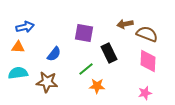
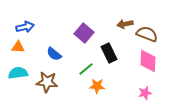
purple square: rotated 30 degrees clockwise
blue semicircle: rotated 91 degrees clockwise
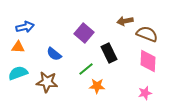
brown arrow: moved 3 px up
cyan semicircle: rotated 12 degrees counterclockwise
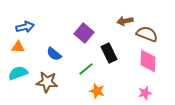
orange star: moved 5 px down; rotated 14 degrees clockwise
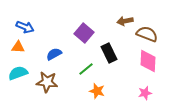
blue arrow: rotated 36 degrees clockwise
blue semicircle: rotated 112 degrees clockwise
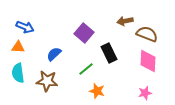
blue semicircle: rotated 14 degrees counterclockwise
cyan semicircle: rotated 78 degrees counterclockwise
brown star: moved 1 px up
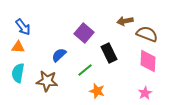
blue arrow: moved 2 px left; rotated 30 degrees clockwise
blue semicircle: moved 5 px right, 1 px down
green line: moved 1 px left, 1 px down
cyan semicircle: rotated 18 degrees clockwise
pink star: rotated 16 degrees counterclockwise
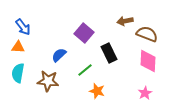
brown star: moved 1 px right
